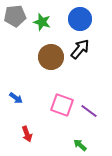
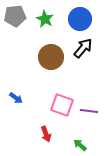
green star: moved 3 px right, 3 px up; rotated 12 degrees clockwise
black arrow: moved 3 px right, 1 px up
purple line: rotated 30 degrees counterclockwise
red arrow: moved 19 px right
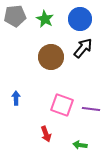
blue arrow: rotated 128 degrees counterclockwise
purple line: moved 2 px right, 2 px up
green arrow: rotated 32 degrees counterclockwise
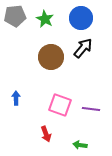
blue circle: moved 1 px right, 1 px up
pink square: moved 2 px left
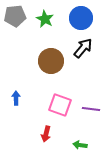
brown circle: moved 4 px down
red arrow: rotated 35 degrees clockwise
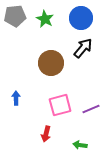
brown circle: moved 2 px down
pink square: rotated 35 degrees counterclockwise
purple line: rotated 30 degrees counterclockwise
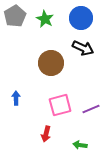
gray pentagon: rotated 25 degrees counterclockwise
black arrow: rotated 75 degrees clockwise
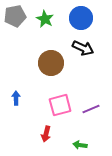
gray pentagon: rotated 20 degrees clockwise
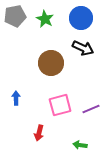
red arrow: moved 7 px left, 1 px up
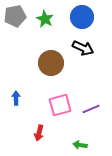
blue circle: moved 1 px right, 1 px up
